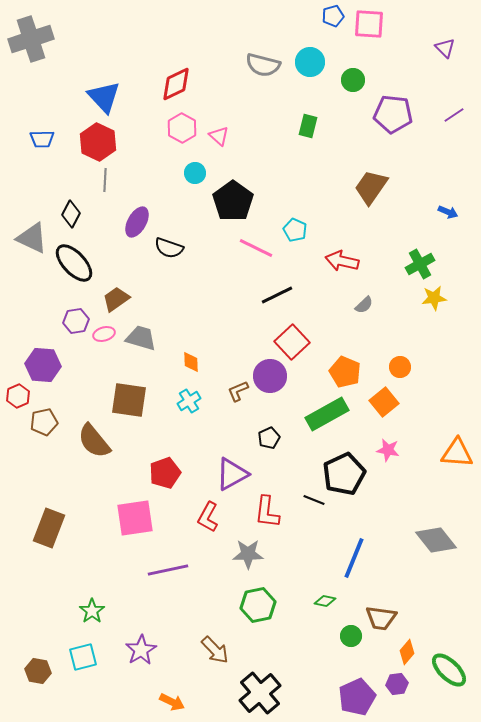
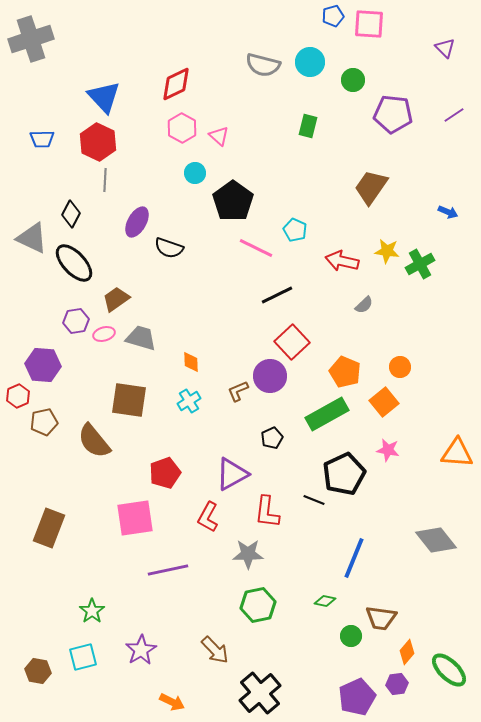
yellow star at (434, 298): moved 47 px left, 47 px up; rotated 15 degrees clockwise
black pentagon at (269, 438): moved 3 px right
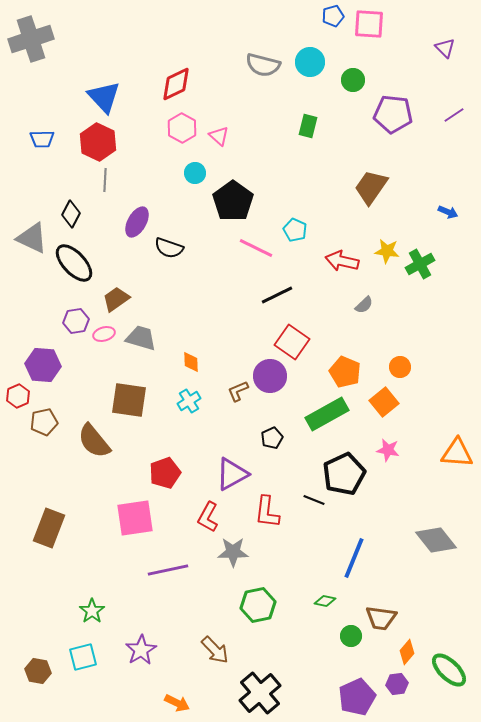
red square at (292, 342): rotated 12 degrees counterclockwise
gray star at (248, 554): moved 15 px left, 2 px up
orange arrow at (172, 702): moved 5 px right, 1 px down
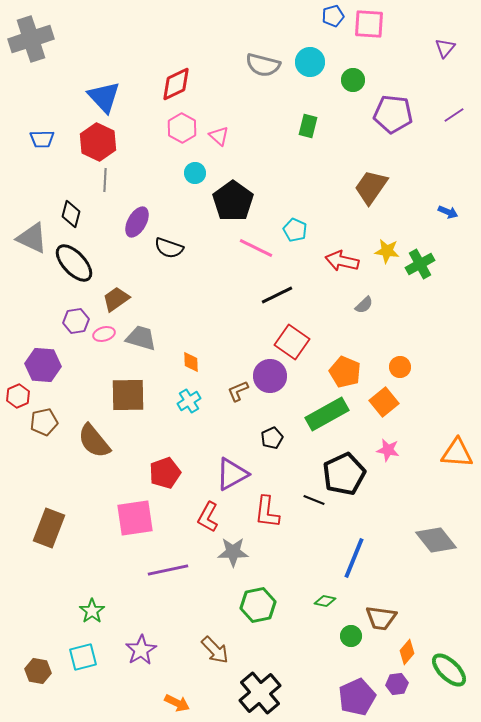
purple triangle at (445, 48): rotated 25 degrees clockwise
black diamond at (71, 214): rotated 12 degrees counterclockwise
brown square at (129, 400): moved 1 px left, 5 px up; rotated 9 degrees counterclockwise
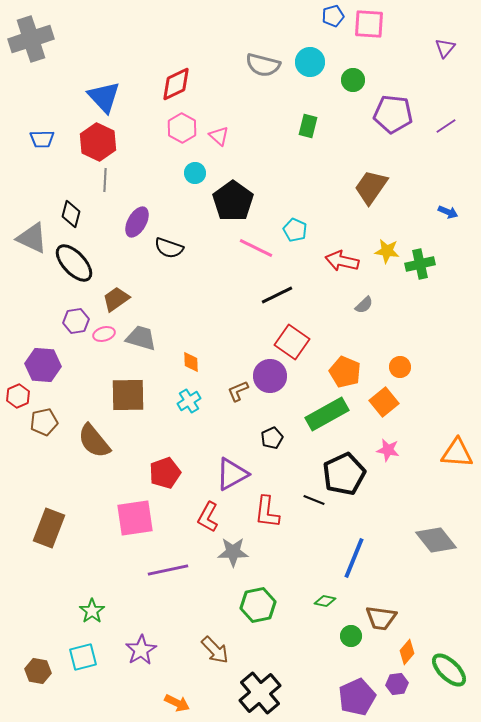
purple line at (454, 115): moved 8 px left, 11 px down
green cross at (420, 264): rotated 16 degrees clockwise
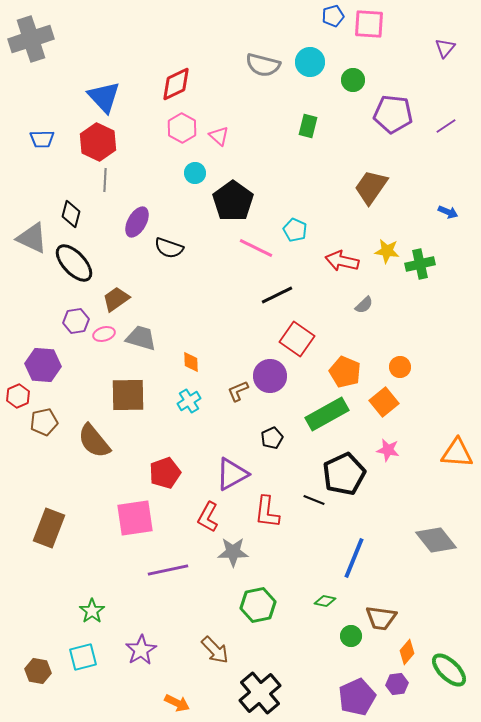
red square at (292, 342): moved 5 px right, 3 px up
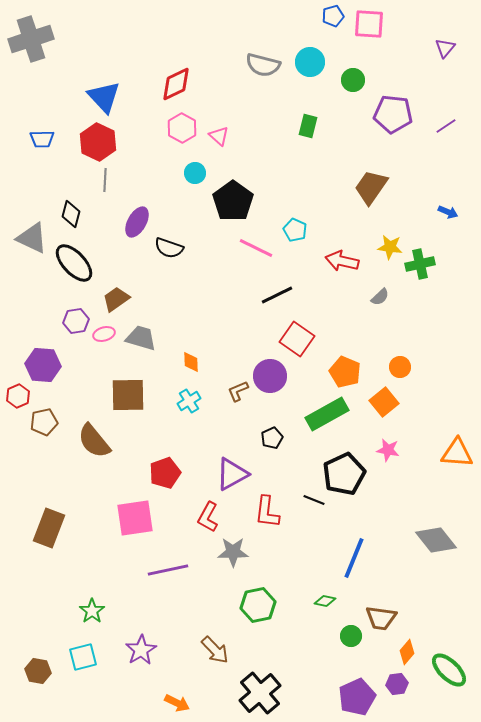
yellow star at (387, 251): moved 3 px right, 4 px up
gray semicircle at (364, 305): moved 16 px right, 8 px up
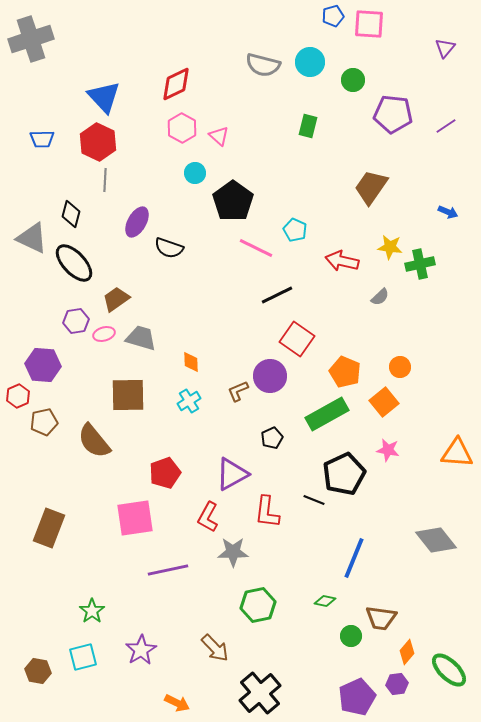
brown arrow at (215, 650): moved 2 px up
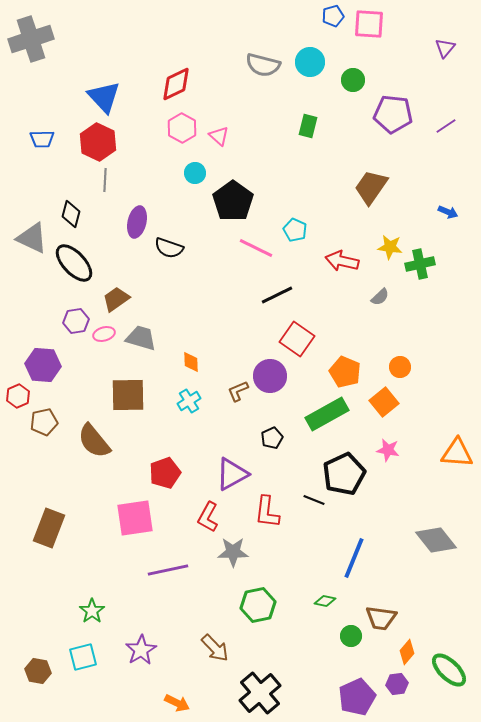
purple ellipse at (137, 222): rotated 16 degrees counterclockwise
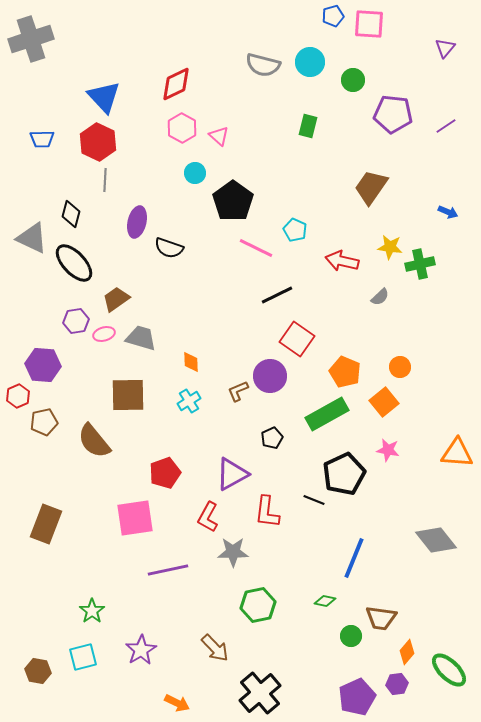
brown rectangle at (49, 528): moved 3 px left, 4 px up
